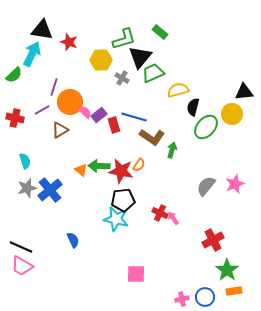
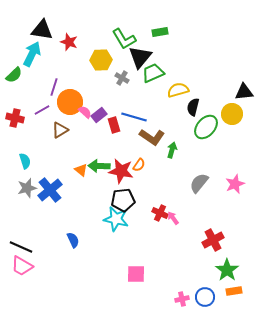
green rectangle at (160, 32): rotated 49 degrees counterclockwise
green L-shape at (124, 39): rotated 75 degrees clockwise
gray semicircle at (206, 186): moved 7 px left, 3 px up
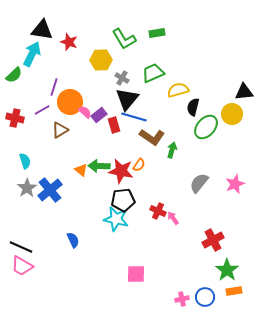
green rectangle at (160, 32): moved 3 px left, 1 px down
black triangle at (140, 57): moved 13 px left, 42 px down
gray star at (27, 188): rotated 18 degrees counterclockwise
red cross at (160, 213): moved 2 px left, 2 px up
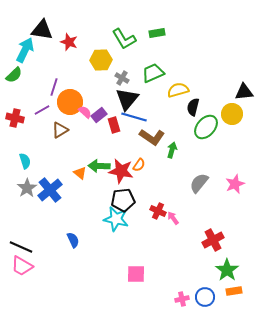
cyan arrow at (32, 54): moved 7 px left, 4 px up
orange triangle at (81, 170): moved 1 px left, 3 px down
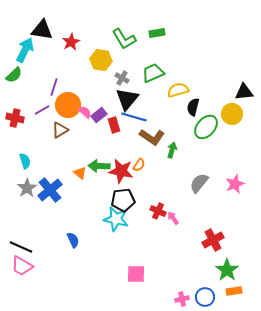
red star at (69, 42): moved 2 px right; rotated 24 degrees clockwise
yellow hexagon at (101, 60): rotated 10 degrees clockwise
orange circle at (70, 102): moved 2 px left, 3 px down
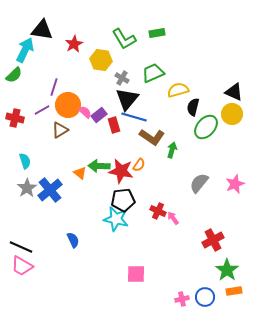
red star at (71, 42): moved 3 px right, 2 px down
black triangle at (244, 92): moved 10 px left; rotated 30 degrees clockwise
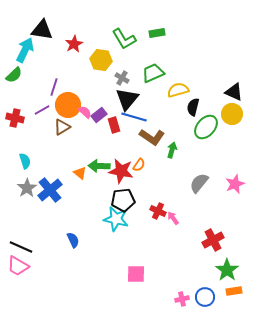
brown triangle at (60, 130): moved 2 px right, 3 px up
pink trapezoid at (22, 266): moved 4 px left
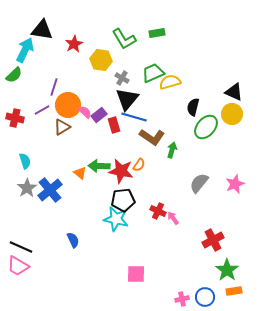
yellow semicircle at (178, 90): moved 8 px left, 8 px up
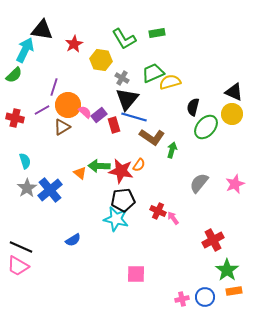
blue semicircle at (73, 240): rotated 84 degrees clockwise
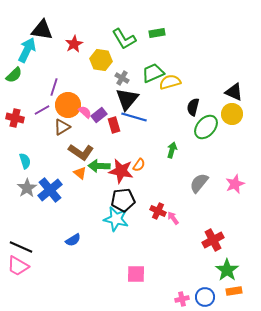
cyan arrow at (25, 50): moved 2 px right
brown L-shape at (152, 137): moved 71 px left, 15 px down
